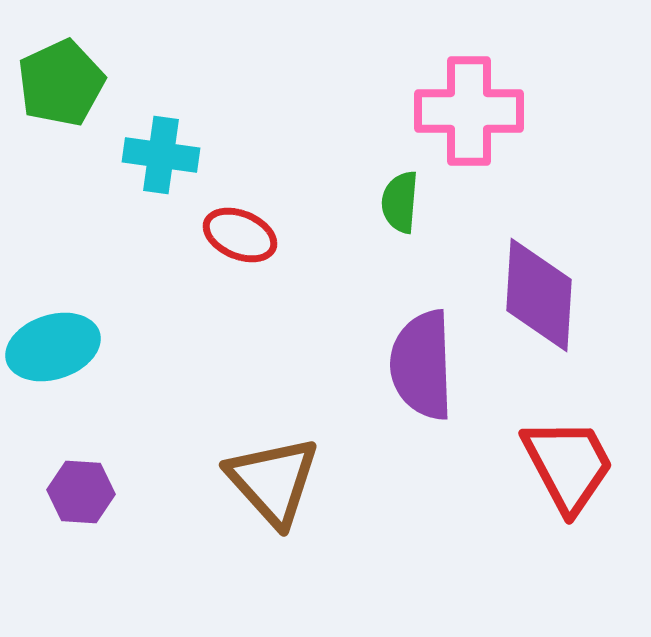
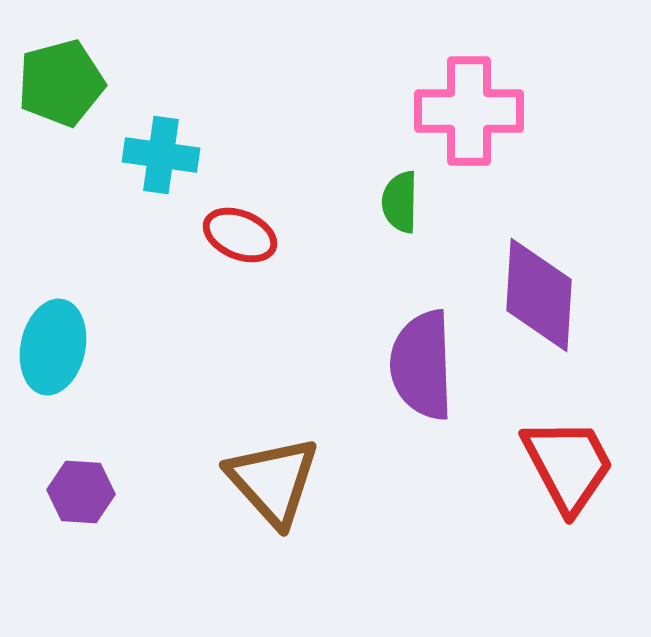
green pentagon: rotated 10 degrees clockwise
green semicircle: rotated 4 degrees counterclockwise
cyan ellipse: rotated 60 degrees counterclockwise
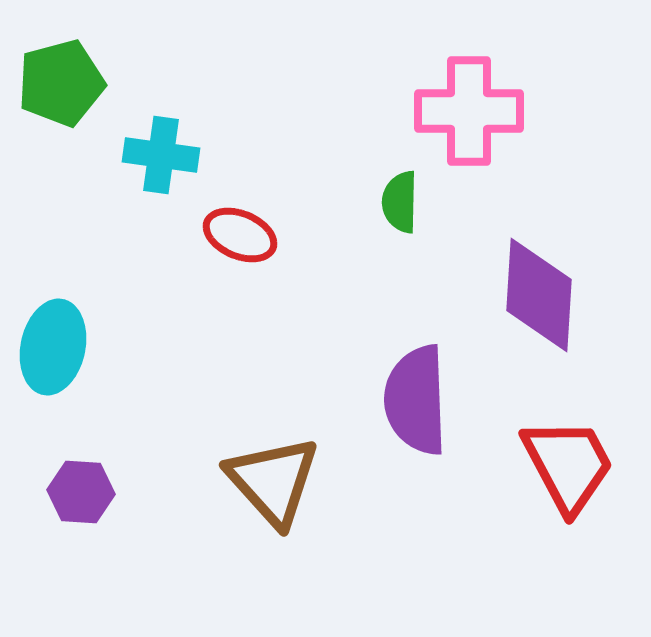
purple semicircle: moved 6 px left, 35 px down
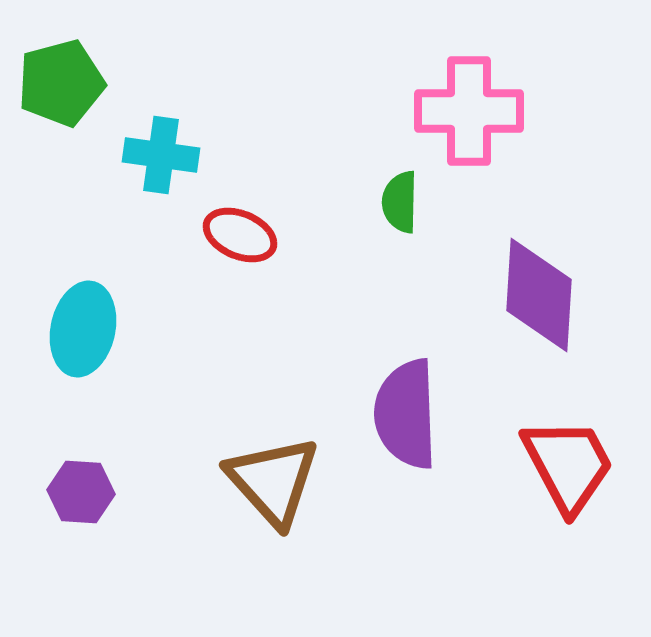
cyan ellipse: moved 30 px right, 18 px up
purple semicircle: moved 10 px left, 14 px down
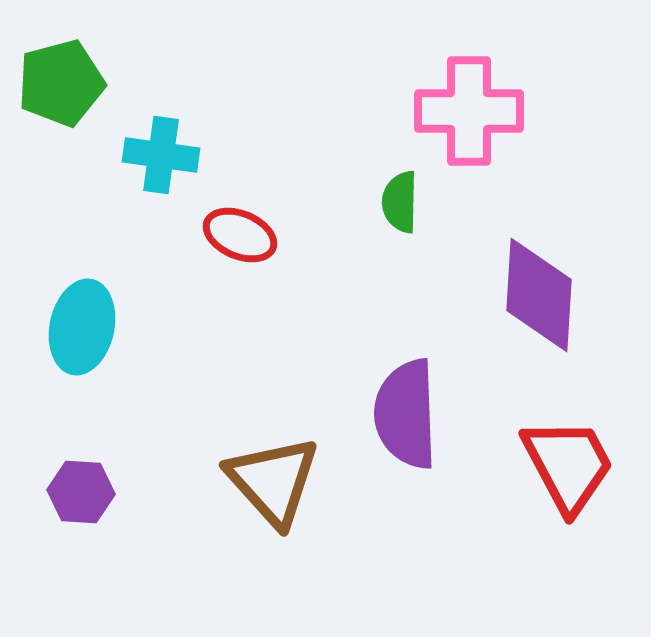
cyan ellipse: moved 1 px left, 2 px up
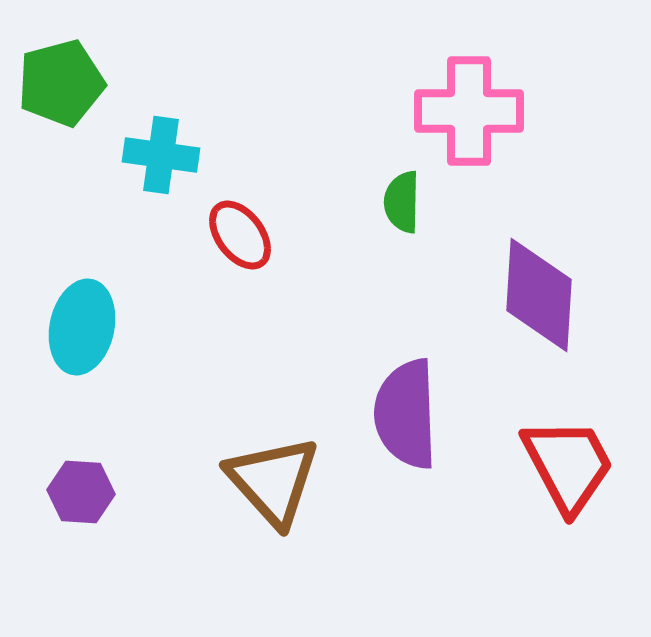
green semicircle: moved 2 px right
red ellipse: rotated 30 degrees clockwise
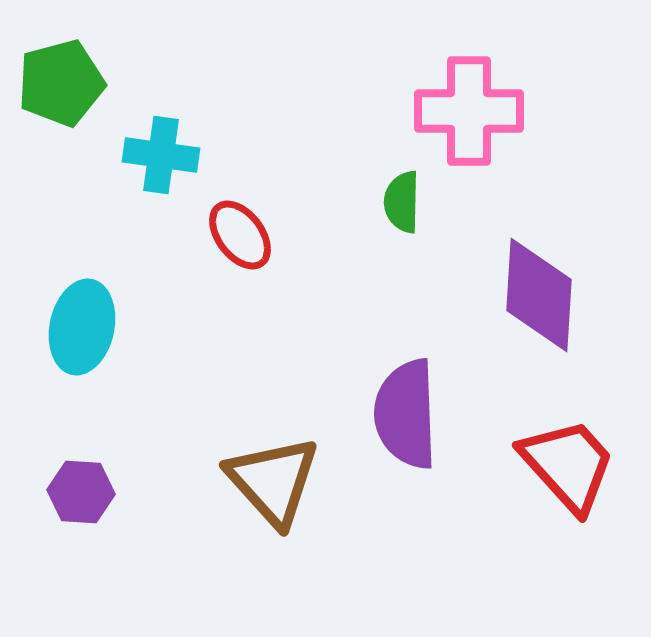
red trapezoid: rotated 14 degrees counterclockwise
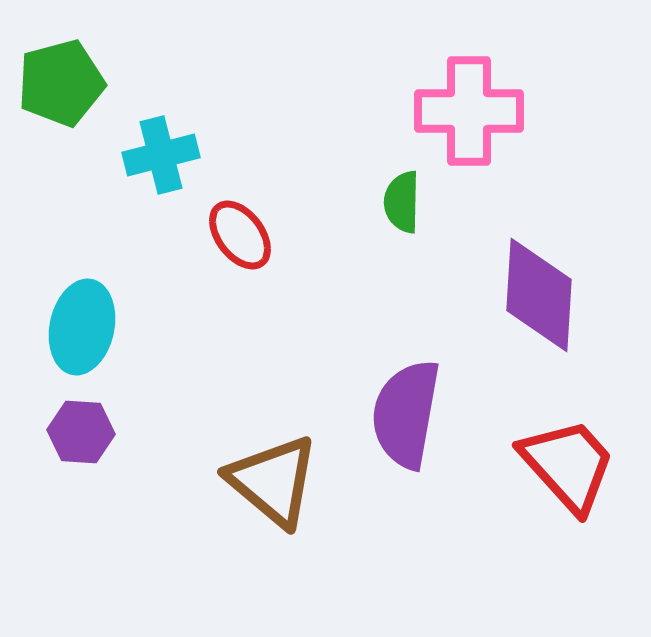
cyan cross: rotated 22 degrees counterclockwise
purple semicircle: rotated 12 degrees clockwise
brown triangle: rotated 8 degrees counterclockwise
purple hexagon: moved 60 px up
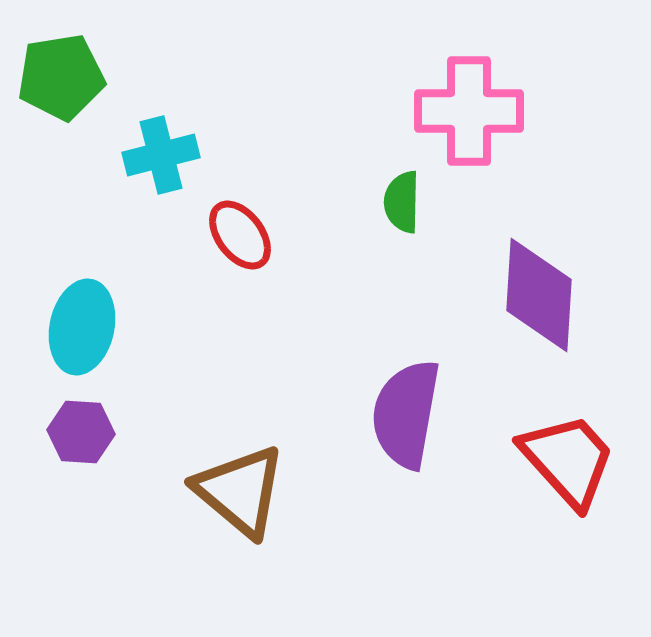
green pentagon: moved 6 px up; rotated 6 degrees clockwise
red trapezoid: moved 5 px up
brown triangle: moved 33 px left, 10 px down
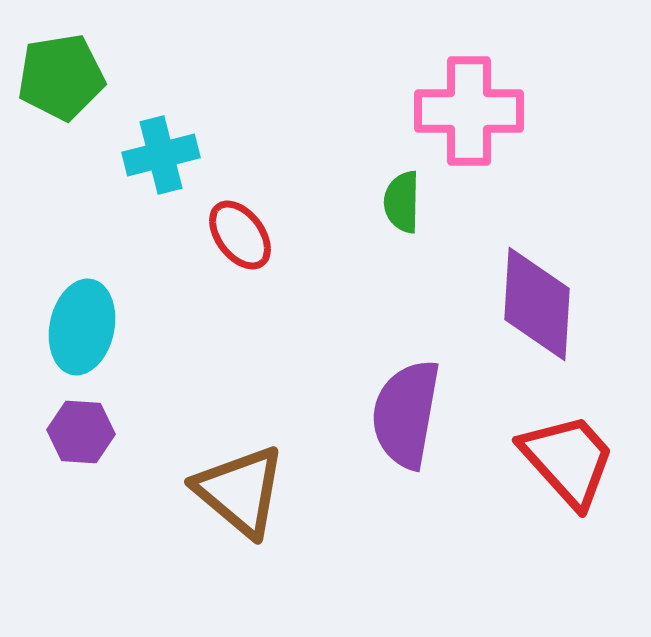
purple diamond: moved 2 px left, 9 px down
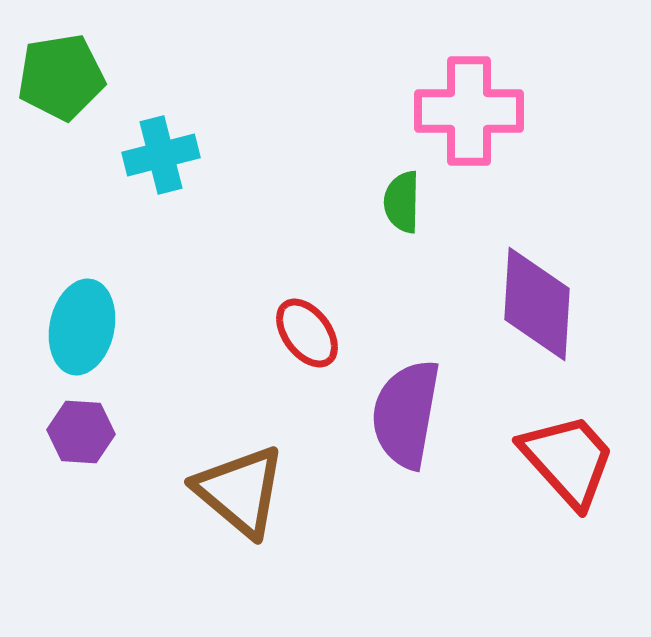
red ellipse: moved 67 px right, 98 px down
